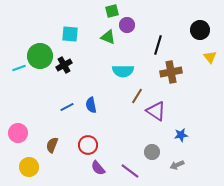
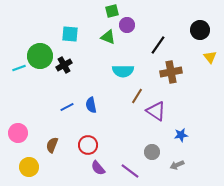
black line: rotated 18 degrees clockwise
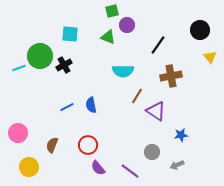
brown cross: moved 4 px down
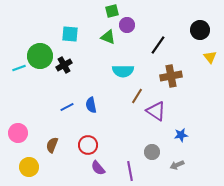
purple line: rotated 42 degrees clockwise
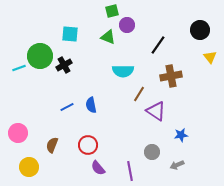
brown line: moved 2 px right, 2 px up
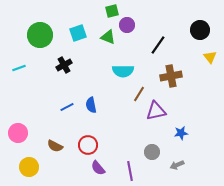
cyan square: moved 8 px right, 1 px up; rotated 24 degrees counterclockwise
green circle: moved 21 px up
purple triangle: rotated 45 degrees counterclockwise
blue star: moved 2 px up
brown semicircle: moved 3 px right, 1 px down; rotated 84 degrees counterclockwise
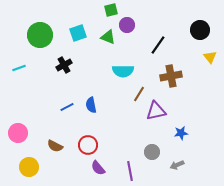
green square: moved 1 px left, 1 px up
